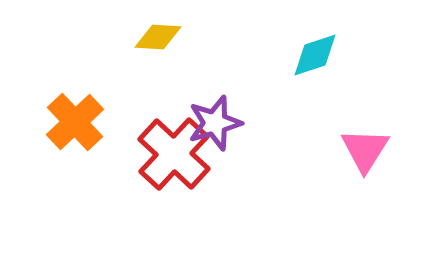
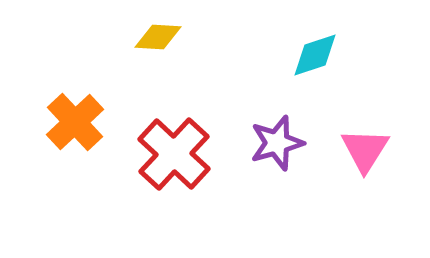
purple star: moved 62 px right, 20 px down
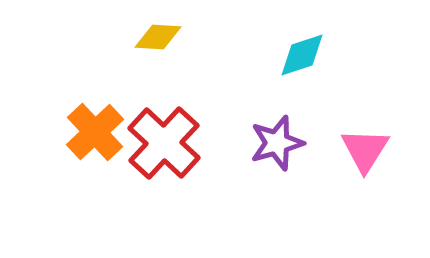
cyan diamond: moved 13 px left
orange cross: moved 20 px right, 10 px down
red cross: moved 10 px left, 11 px up
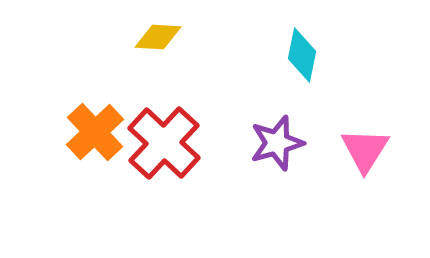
cyan diamond: rotated 60 degrees counterclockwise
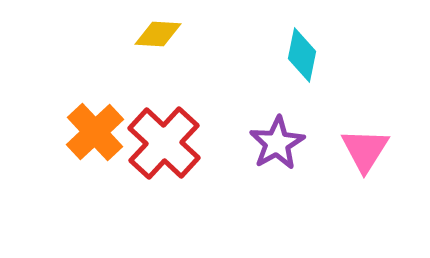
yellow diamond: moved 3 px up
purple star: rotated 14 degrees counterclockwise
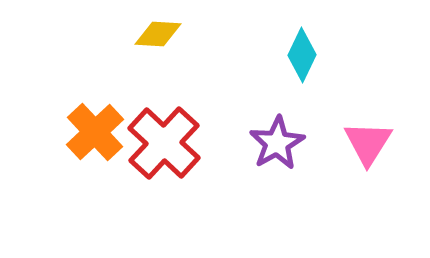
cyan diamond: rotated 14 degrees clockwise
pink triangle: moved 3 px right, 7 px up
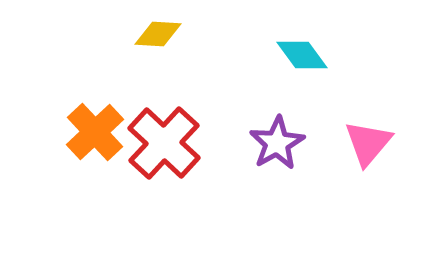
cyan diamond: rotated 62 degrees counterclockwise
pink triangle: rotated 8 degrees clockwise
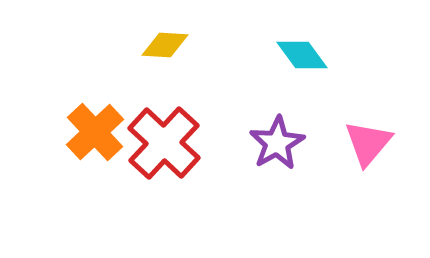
yellow diamond: moved 7 px right, 11 px down
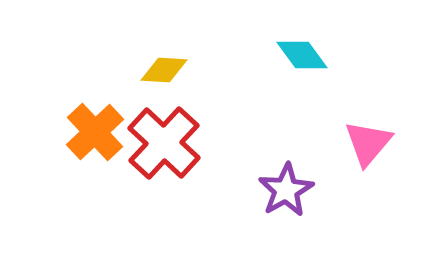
yellow diamond: moved 1 px left, 25 px down
purple star: moved 9 px right, 47 px down
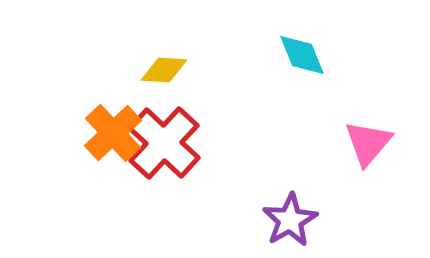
cyan diamond: rotated 14 degrees clockwise
orange cross: moved 18 px right, 1 px down
purple star: moved 4 px right, 30 px down
